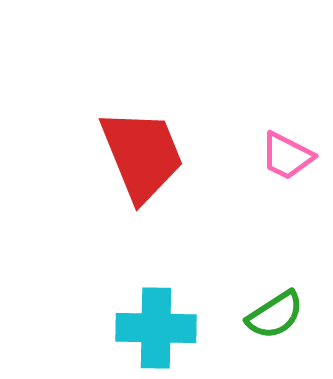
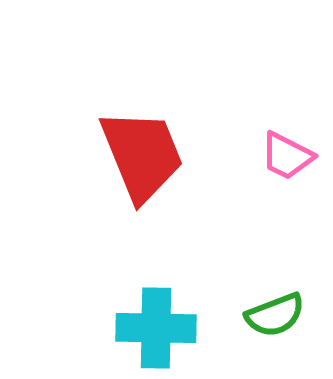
green semicircle: rotated 12 degrees clockwise
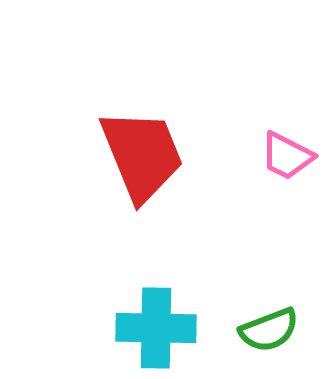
green semicircle: moved 6 px left, 15 px down
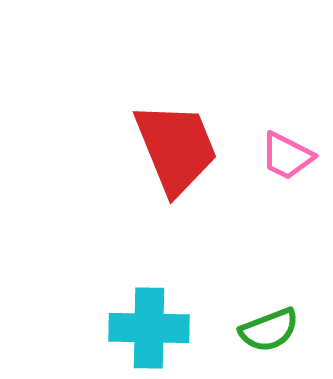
red trapezoid: moved 34 px right, 7 px up
cyan cross: moved 7 px left
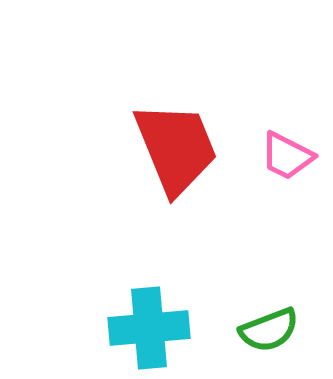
cyan cross: rotated 6 degrees counterclockwise
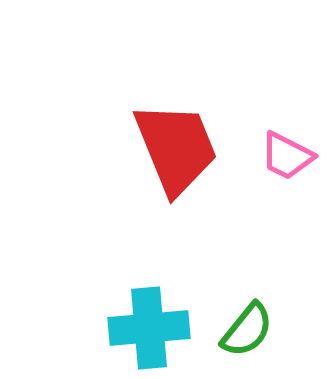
green semicircle: moved 22 px left; rotated 30 degrees counterclockwise
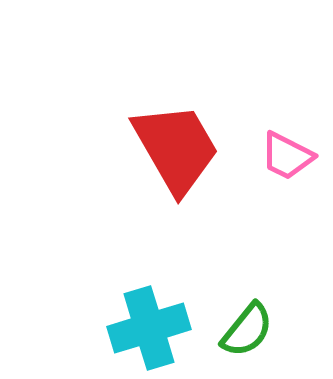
red trapezoid: rotated 8 degrees counterclockwise
cyan cross: rotated 12 degrees counterclockwise
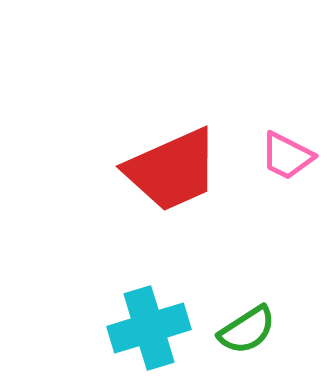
red trapezoid: moved 4 px left, 22 px down; rotated 96 degrees clockwise
green semicircle: rotated 18 degrees clockwise
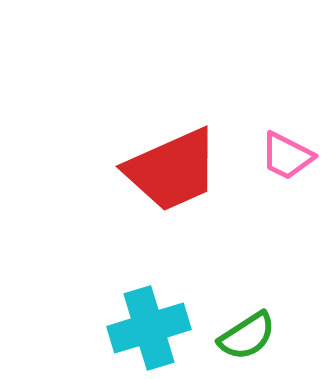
green semicircle: moved 6 px down
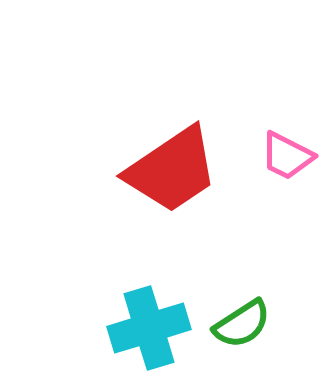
red trapezoid: rotated 10 degrees counterclockwise
green semicircle: moved 5 px left, 12 px up
